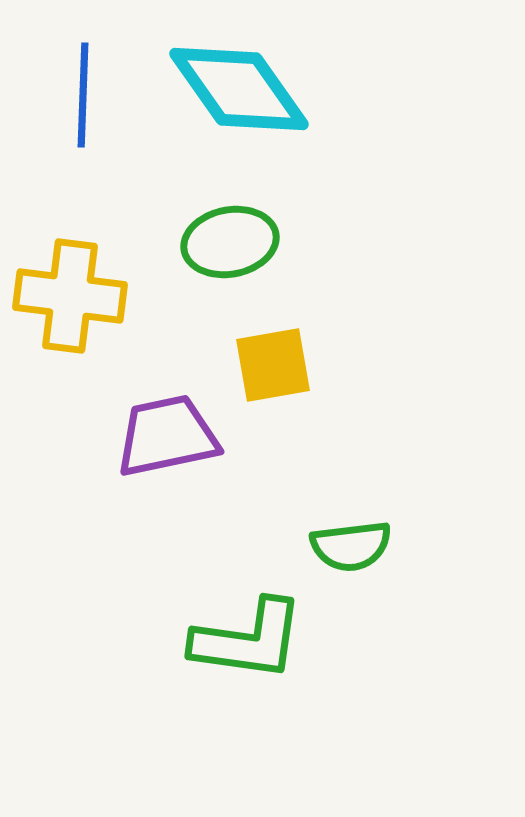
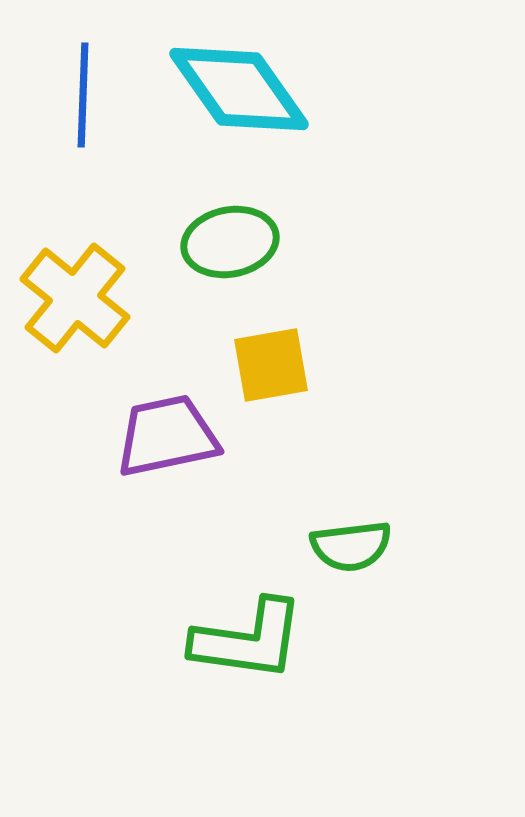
yellow cross: moved 5 px right, 2 px down; rotated 32 degrees clockwise
yellow square: moved 2 px left
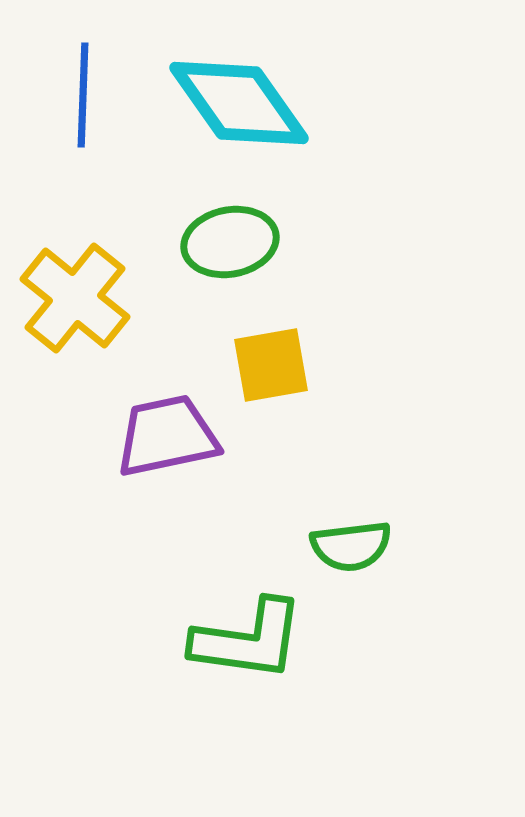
cyan diamond: moved 14 px down
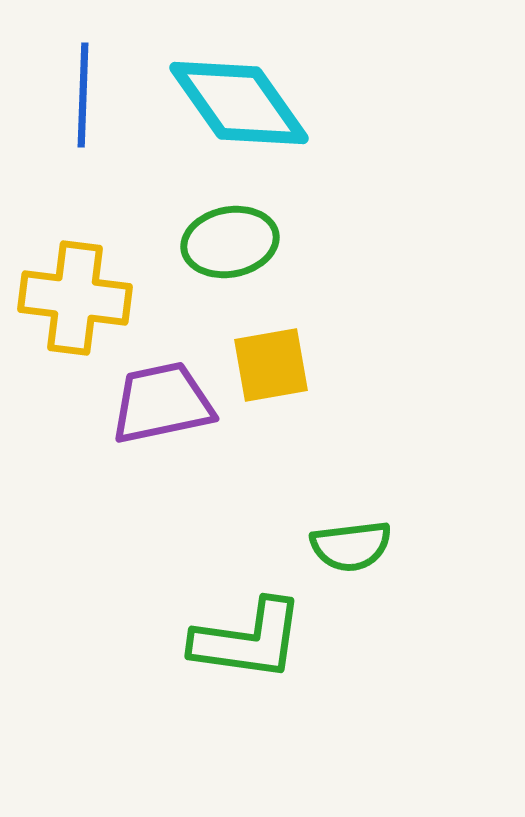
yellow cross: rotated 32 degrees counterclockwise
purple trapezoid: moved 5 px left, 33 px up
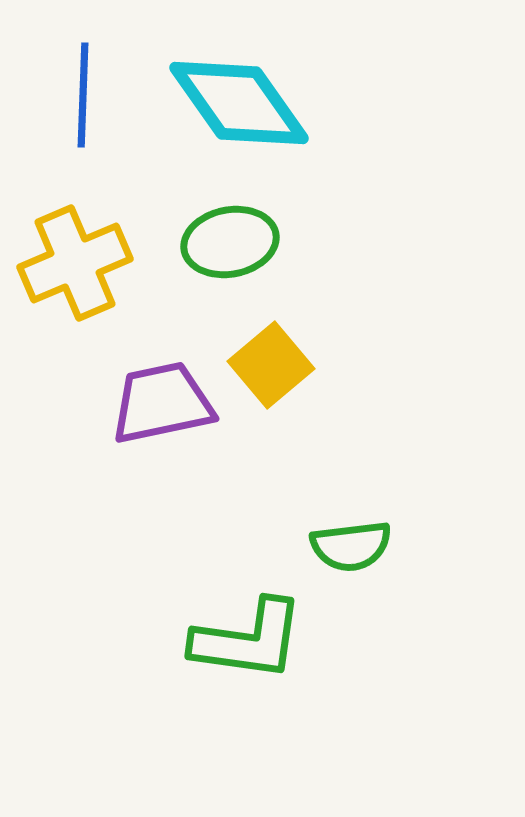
yellow cross: moved 35 px up; rotated 30 degrees counterclockwise
yellow square: rotated 30 degrees counterclockwise
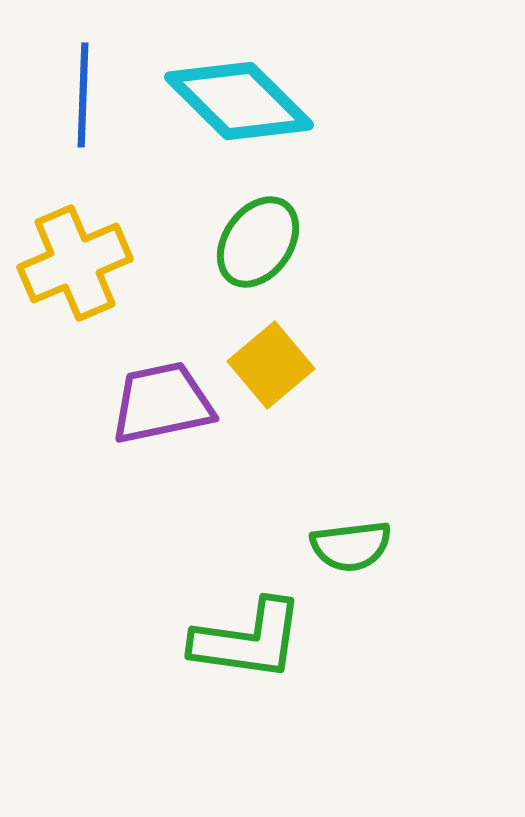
cyan diamond: moved 2 px up; rotated 10 degrees counterclockwise
green ellipse: moved 28 px right; rotated 44 degrees counterclockwise
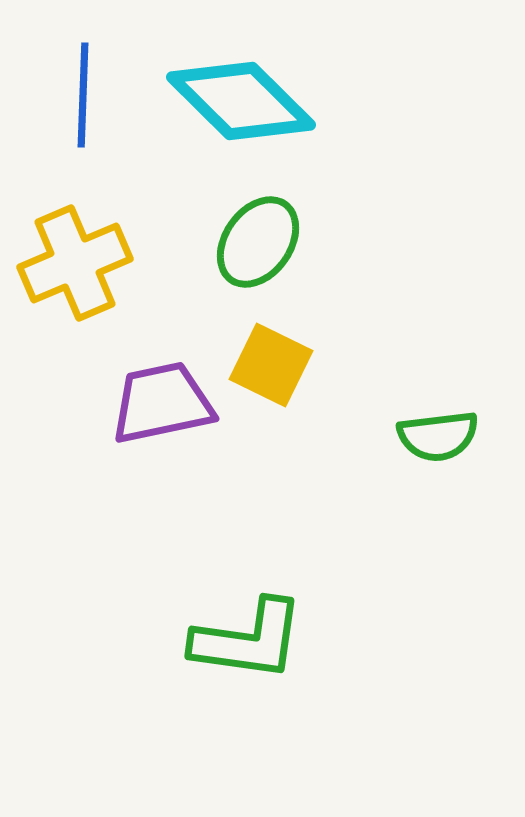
cyan diamond: moved 2 px right
yellow square: rotated 24 degrees counterclockwise
green semicircle: moved 87 px right, 110 px up
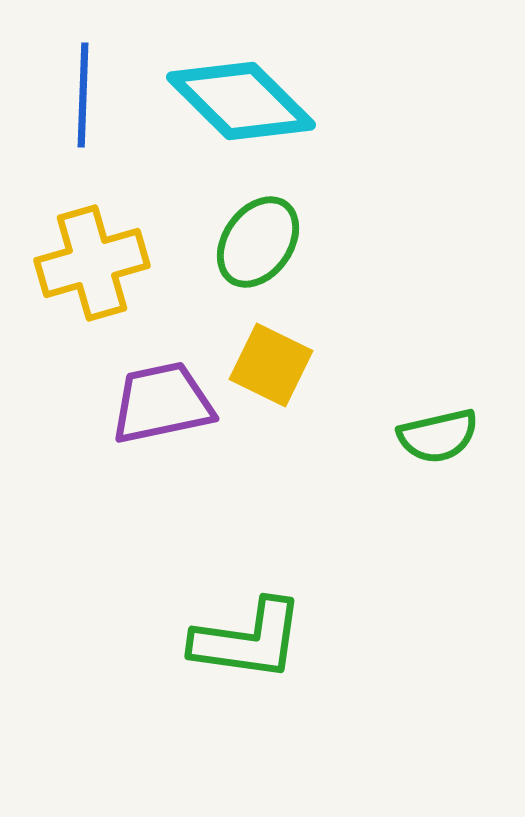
yellow cross: moved 17 px right; rotated 7 degrees clockwise
green semicircle: rotated 6 degrees counterclockwise
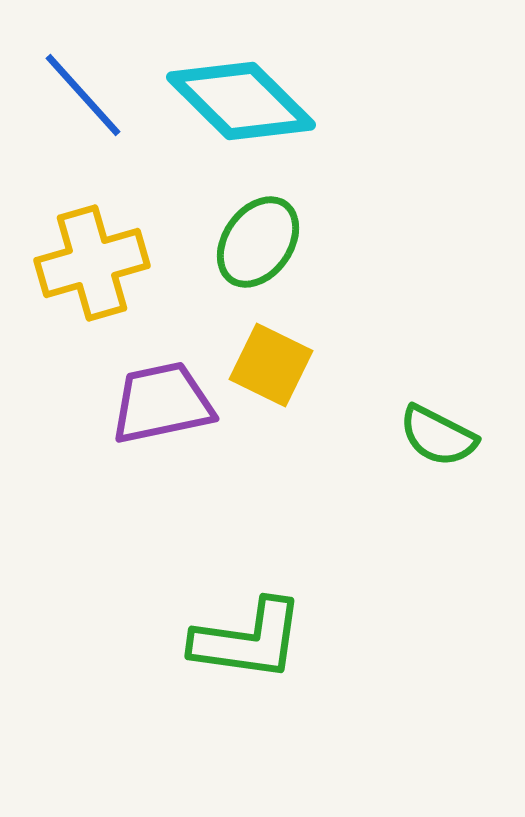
blue line: rotated 44 degrees counterclockwise
green semicircle: rotated 40 degrees clockwise
